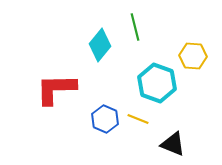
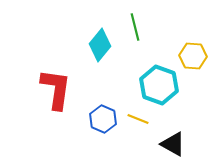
cyan hexagon: moved 2 px right, 2 px down
red L-shape: rotated 99 degrees clockwise
blue hexagon: moved 2 px left
black triangle: rotated 8 degrees clockwise
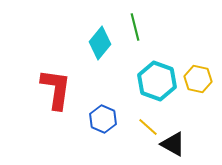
cyan diamond: moved 2 px up
yellow hexagon: moved 5 px right, 23 px down; rotated 8 degrees clockwise
cyan hexagon: moved 2 px left, 4 px up
yellow line: moved 10 px right, 8 px down; rotated 20 degrees clockwise
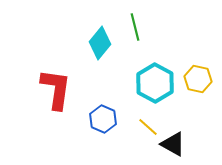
cyan hexagon: moved 2 px left, 2 px down; rotated 9 degrees clockwise
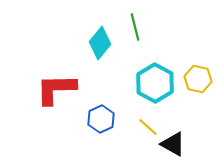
red L-shape: rotated 99 degrees counterclockwise
blue hexagon: moved 2 px left; rotated 12 degrees clockwise
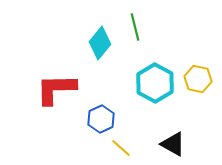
yellow line: moved 27 px left, 21 px down
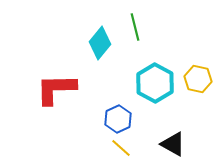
blue hexagon: moved 17 px right
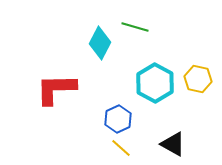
green line: rotated 60 degrees counterclockwise
cyan diamond: rotated 12 degrees counterclockwise
